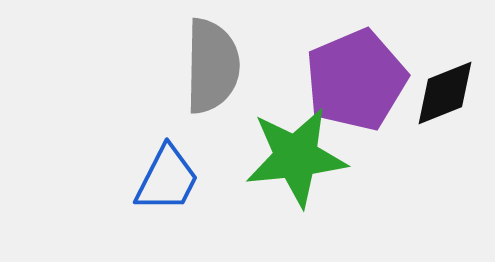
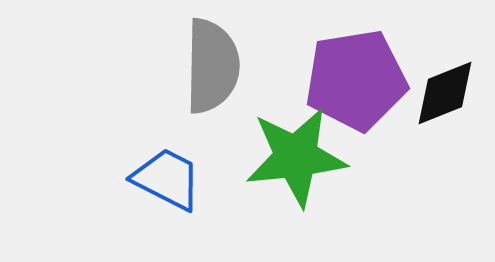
purple pentagon: rotated 14 degrees clockwise
blue trapezoid: rotated 90 degrees counterclockwise
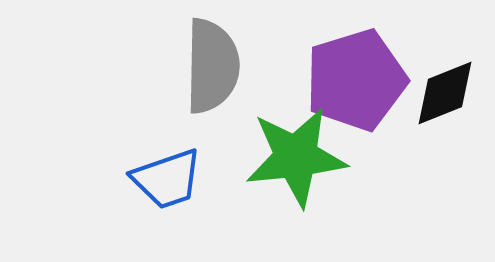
purple pentagon: rotated 8 degrees counterclockwise
blue trapezoid: rotated 134 degrees clockwise
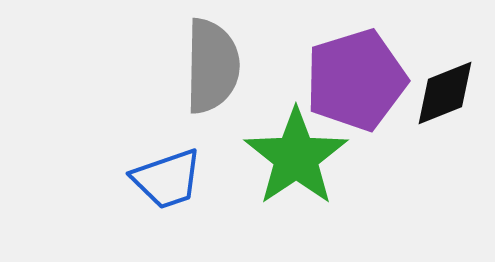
green star: rotated 28 degrees counterclockwise
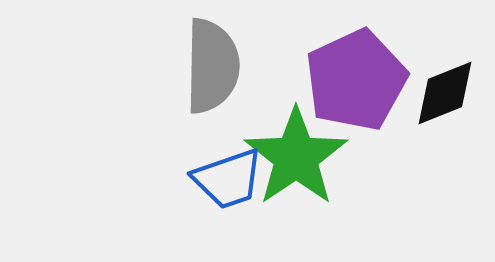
purple pentagon: rotated 8 degrees counterclockwise
blue trapezoid: moved 61 px right
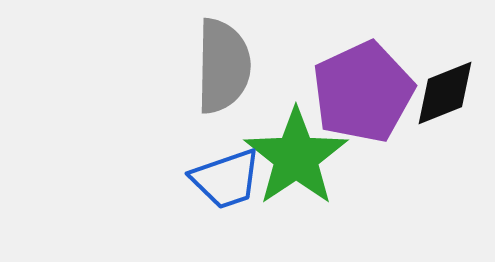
gray semicircle: moved 11 px right
purple pentagon: moved 7 px right, 12 px down
blue trapezoid: moved 2 px left
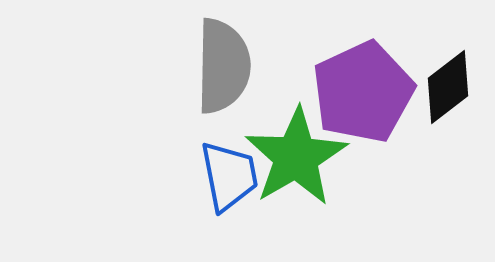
black diamond: moved 3 px right, 6 px up; rotated 16 degrees counterclockwise
green star: rotated 4 degrees clockwise
blue trapezoid: moved 3 px right, 3 px up; rotated 82 degrees counterclockwise
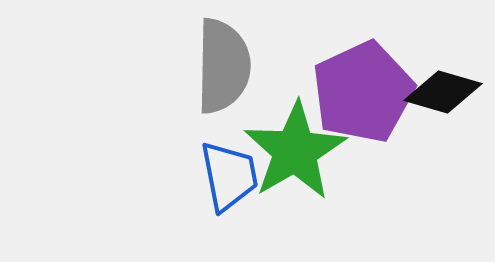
black diamond: moved 5 px left, 5 px down; rotated 54 degrees clockwise
green star: moved 1 px left, 6 px up
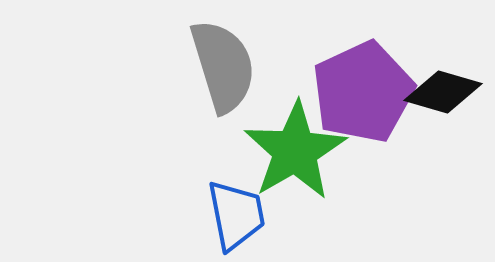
gray semicircle: rotated 18 degrees counterclockwise
blue trapezoid: moved 7 px right, 39 px down
